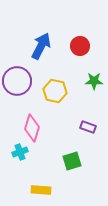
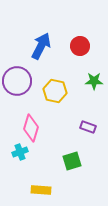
pink diamond: moved 1 px left
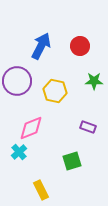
pink diamond: rotated 52 degrees clockwise
cyan cross: moved 1 px left; rotated 21 degrees counterclockwise
yellow rectangle: rotated 60 degrees clockwise
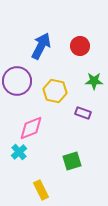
purple rectangle: moved 5 px left, 14 px up
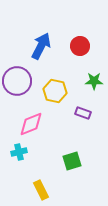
pink diamond: moved 4 px up
cyan cross: rotated 28 degrees clockwise
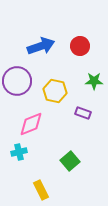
blue arrow: rotated 44 degrees clockwise
green square: moved 2 px left; rotated 24 degrees counterclockwise
